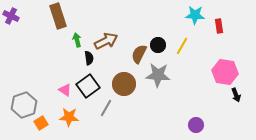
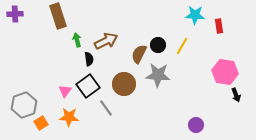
purple cross: moved 4 px right, 2 px up; rotated 28 degrees counterclockwise
black semicircle: moved 1 px down
pink triangle: moved 1 px down; rotated 32 degrees clockwise
gray line: rotated 66 degrees counterclockwise
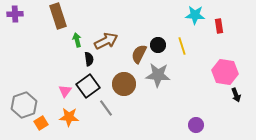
yellow line: rotated 48 degrees counterclockwise
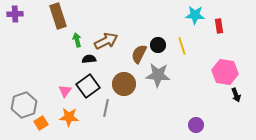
black semicircle: rotated 88 degrees counterclockwise
gray line: rotated 48 degrees clockwise
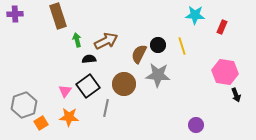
red rectangle: moved 3 px right, 1 px down; rotated 32 degrees clockwise
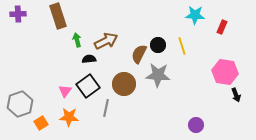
purple cross: moved 3 px right
gray hexagon: moved 4 px left, 1 px up
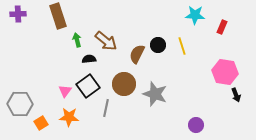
brown arrow: rotated 65 degrees clockwise
brown semicircle: moved 2 px left
gray star: moved 3 px left, 19 px down; rotated 15 degrees clockwise
gray hexagon: rotated 20 degrees clockwise
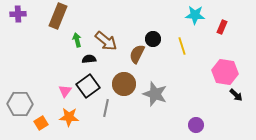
brown rectangle: rotated 40 degrees clockwise
black circle: moved 5 px left, 6 px up
black arrow: rotated 24 degrees counterclockwise
